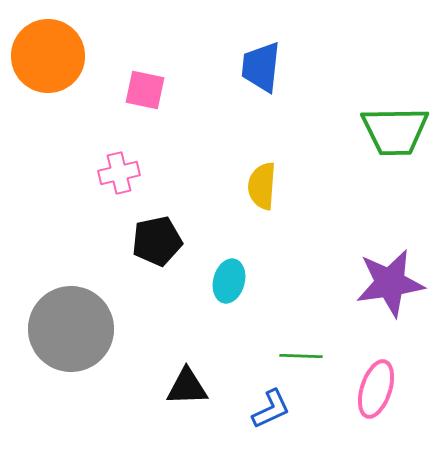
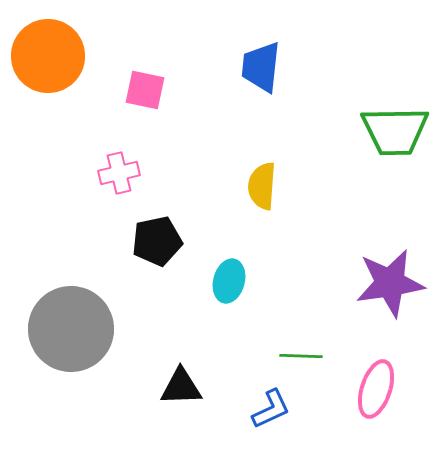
black triangle: moved 6 px left
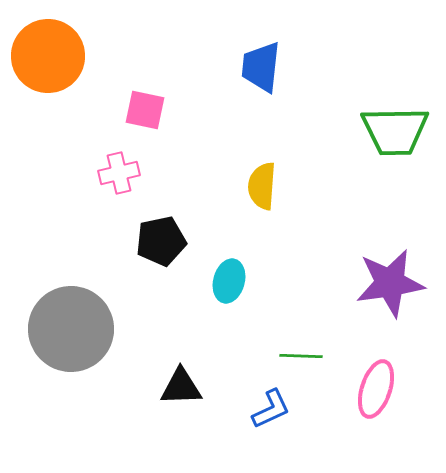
pink square: moved 20 px down
black pentagon: moved 4 px right
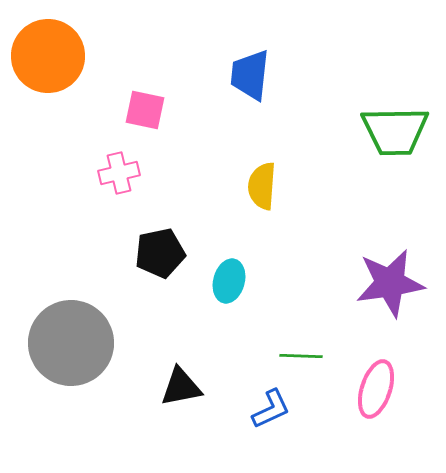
blue trapezoid: moved 11 px left, 8 px down
black pentagon: moved 1 px left, 12 px down
gray circle: moved 14 px down
black triangle: rotated 9 degrees counterclockwise
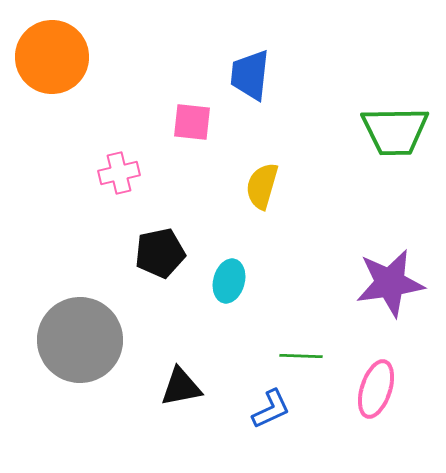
orange circle: moved 4 px right, 1 px down
pink square: moved 47 px right, 12 px down; rotated 6 degrees counterclockwise
yellow semicircle: rotated 12 degrees clockwise
gray circle: moved 9 px right, 3 px up
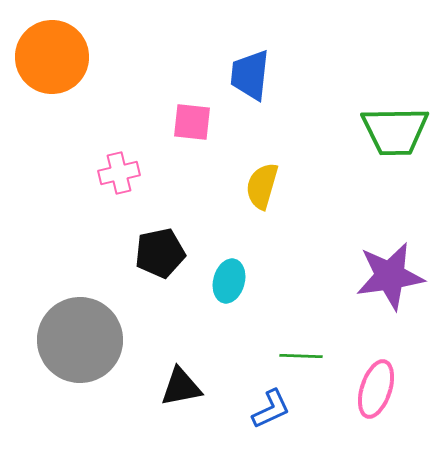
purple star: moved 7 px up
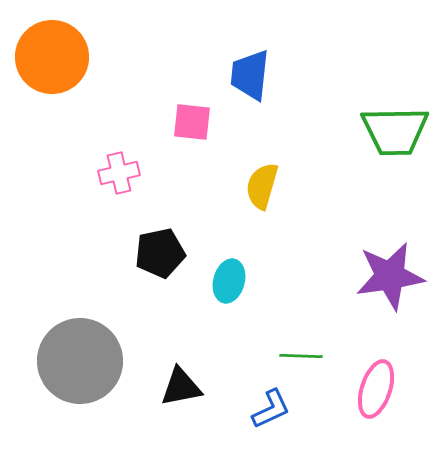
gray circle: moved 21 px down
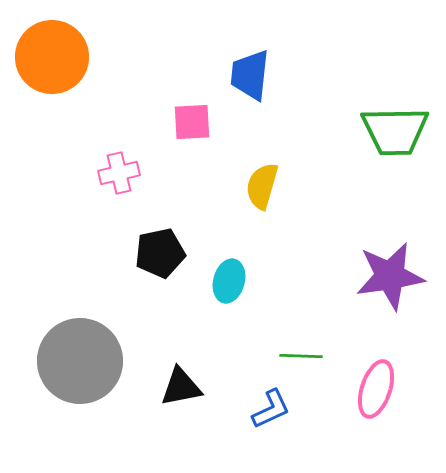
pink square: rotated 9 degrees counterclockwise
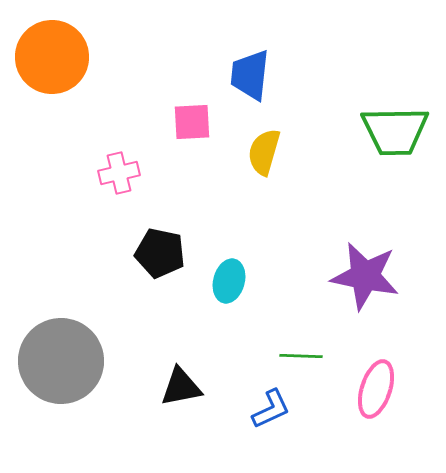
yellow semicircle: moved 2 px right, 34 px up
black pentagon: rotated 24 degrees clockwise
purple star: moved 25 px left; rotated 20 degrees clockwise
gray circle: moved 19 px left
